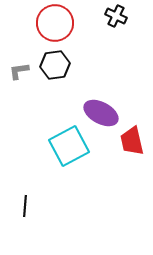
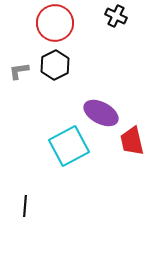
black hexagon: rotated 20 degrees counterclockwise
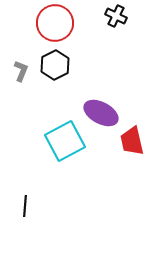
gray L-shape: moved 2 px right; rotated 120 degrees clockwise
cyan square: moved 4 px left, 5 px up
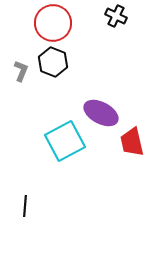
red circle: moved 2 px left
black hexagon: moved 2 px left, 3 px up; rotated 12 degrees counterclockwise
red trapezoid: moved 1 px down
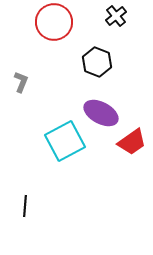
black cross: rotated 25 degrees clockwise
red circle: moved 1 px right, 1 px up
black hexagon: moved 44 px right
gray L-shape: moved 11 px down
red trapezoid: rotated 112 degrees counterclockwise
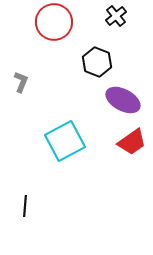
purple ellipse: moved 22 px right, 13 px up
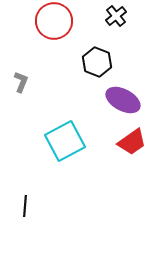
red circle: moved 1 px up
